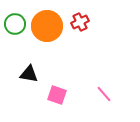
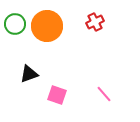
red cross: moved 15 px right
black triangle: rotated 30 degrees counterclockwise
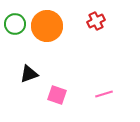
red cross: moved 1 px right, 1 px up
pink line: rotated 66 degrees counterclockwise
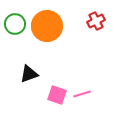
pink line: moved 22 px left
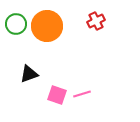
green circle: moved 1 px right
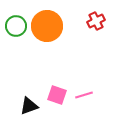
green circle: moved 2 px down
black triangle: moved 32 px down
pink line: moved 2 px right, 1 px down
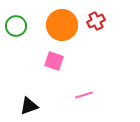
orange circle: moved 15 px right, 1 px up
pink square: moved 3 px left, 34 px up
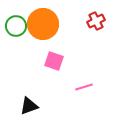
orange circle: moved 19 px left, 1 px up
pink line: moved 8 px up
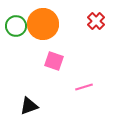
red cross: rotated 18 degrees counterclockwise
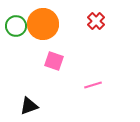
pink line: moved 9 px right, 2 px up
